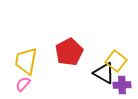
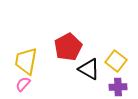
red pentagon: moved 1 px left, 5 px up
black triangle: moved 15 px left, 4 px up
purple cross: moved 4 px left, 2 px down
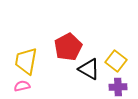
pink semicircle: moved 1 px left, 2 px down; rotated 35 degrees clockwise
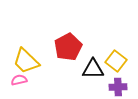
yellow trapezoid: rotated 56 degrees counterclockwise
black triangle: moved 4 px right; rotated 30 degrees counterclockwise
pink semicircle: moved 3 px left, 6 px up
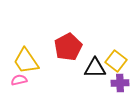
yellow trapezoid: rotated 12 degrees clockwise
black triangle: moved 2 px right, 1 px up
purple cross: moved 2 px right, 4 px up
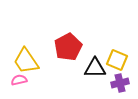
yellow square: moved 1 px right, 1 px up; rotated 15 degrees counterclockwise
purple cross: rotated 12 degrees counterclockwise
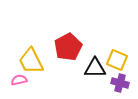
yellow trapezoid: moved 5 px right; rotated 8 degrees clockwise
purple cross: rotated 30 degrees clockwise
